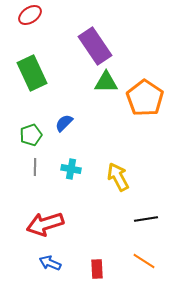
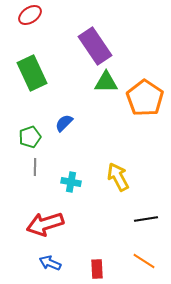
green pentagon: moved 1 px left, 2 px down
cyan cross: moved 13 px down
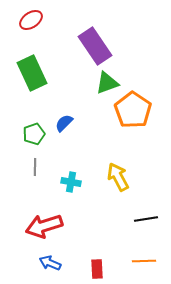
red ellipse: moved 1 px right, 5 px down
green triangle: moved 1 px right, 1 px down; rotated 20 degrees counterclockwise
orange pentagon: moved 12 px left, 12 px down
green pentagon: moved 4 px right, 3 px up
red arrow: moved 1 px left, 2 px down
orange line: rotated 35 degrees counterclockwise
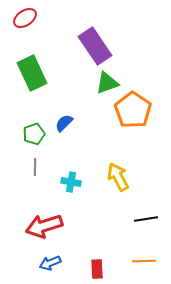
red ellipse: moved 6 px left, 2 px up
blue arrow: rotated 45 degrees counterclockwise
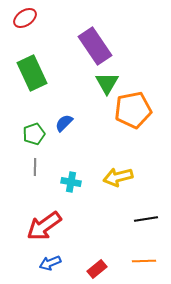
green triangle: rotated 40 degrees counterclockwise
orange pentagon: rotated 27 degrees clockwise
yellow arrow: rotated 76 degrees counterclockwise
red arrow: rotated 18 degrees counterclockwise
red rectangle: rotated 54 degrees clockwise
